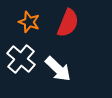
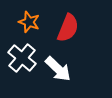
red semicircle: moved 5 px down
white cross: moved 1 px right, 1 px up
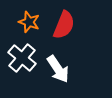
red semicircle: moved 4 px left, 3 px up
white arrow: rotated 12 degrees clockwise
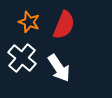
white arrow: moved 1 px right, 1 px up
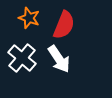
orange star: moved 4 px up
white arrow: moved 9 px up
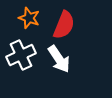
white cross: moved 1 px left, 3 px up; rotated 24 degrees clockwise
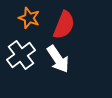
white cross: rotated 12 degrees counterclockwise
white arrow: moved 1 px left
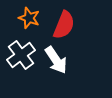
white arrow: moved 2 px left, 1 px down
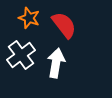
red semicircle: rotated 60 degrees counterclockwise
white arrow: moved 3 px down; rotated 136 degrees counterclockwise
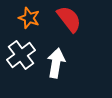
red semicircle: moved 5 px right, 6 px up
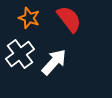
white cross: moved 1 px left, 1 px up
white arrow: moved 2 px left, 1 px up; rotated 32 degrees clockwise
